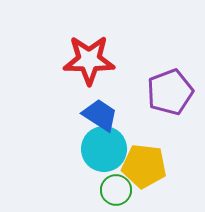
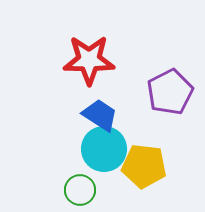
purple pentagon: rotated 6 degrees counterclockwise
green circle: moved 36 px left
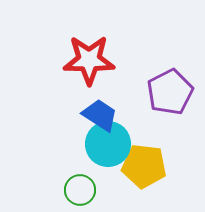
cyan circle: moved 4 px right, 5 px up
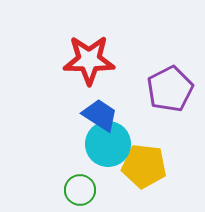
purple pentagon: moved 3 px up
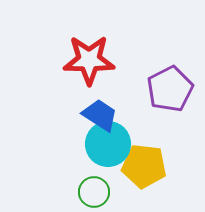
green circle: moved 14 px right, 2 px down
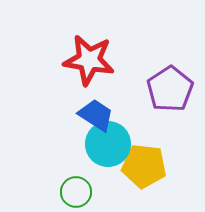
red star: rotated 9 degrees clockwise
purple pentagon: rotated 6 degrees counterclockwise
blue trapezoid: moved 4 px left
green circle: moved 18 px left
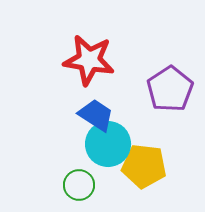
green circle: moved 3 px right, 7 px up
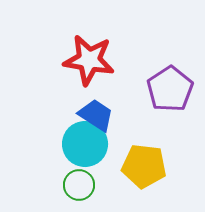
cyan circle: moved 23 px left
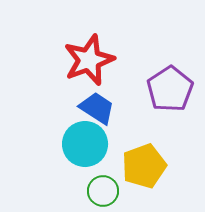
red star: rotated 30 degrees counterclockwise
blue trapezoid: moved 1 px right, 7 px up
yellow pentagon: rotated 27 degrees counterclockwise
green circle: moved 24 px right, 6 px down
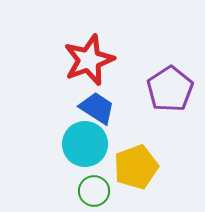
yellow pentagon: moved 8 px left, 1 px down
green circle: moved 9 px left
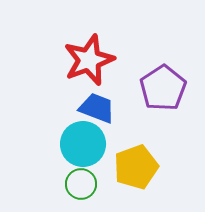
purple pentagon: moved 7 px left, 1 px up
blue trapezoid: rotated 12 degrees counterclockwise
cyan circle: moved 2 px left
green circle: moved 13 px left, 7 px up
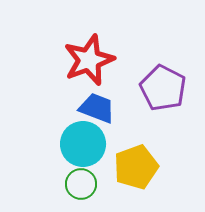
purple pentagon: rotated 12 degrees counterclockwise
